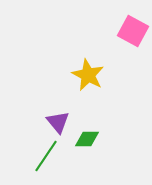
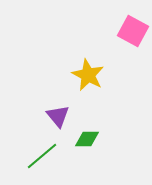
purple triangle: moved 6 px up
green line: moved 4 px left; rotated 16 degrees clockwise
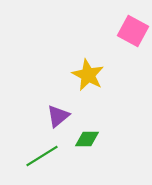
purple triangle: rotated 30 degrees clockwise
green line: rotated 8 degrees clockwise
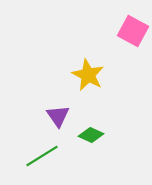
purple triangle: rotated 25 degrees counterclockwise
green diamond: moved 4 px right, 4 px up; rotated 25 degrees clockwise
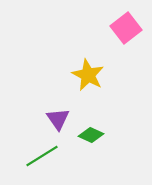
pink square: moved 7 px left, 3 px up; rotated 24 degrees clockwise
purple triangle: moved 3 px down
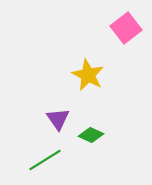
green line: moved 3 px right, 4 px down
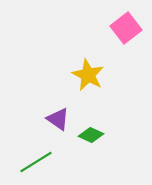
purple triangle: rotated 20 degrees counterclockwise
green line: moved 9 px left, 2 px down
